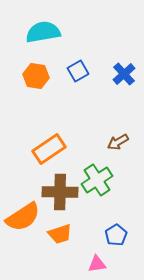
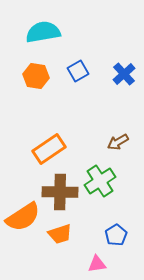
green cross: moved 3 px right, 1 px down
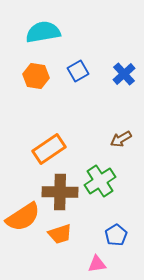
brown arrow: moved 3 px right, 3 px up
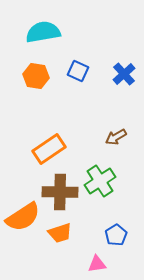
blue square: rotated 35 degrees counterclockwise
brown arrow: moved 5 px left, 2 px up
orange trapezoid: moved 1 px up
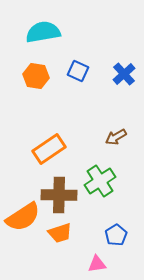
brown cross: moved 1 px left, 3 px down
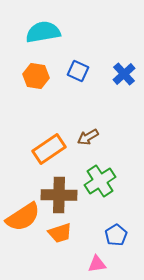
brown arrow: moved 28 px left
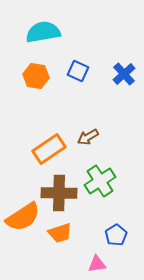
brown cross: moved 2 px up
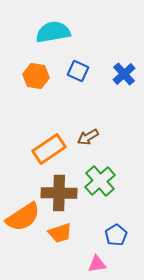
cyan semicircle: moved 10 px right
green cross: rotated 8 degrees counterclockwise
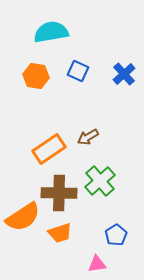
cyan semicircle: moved 2 px left
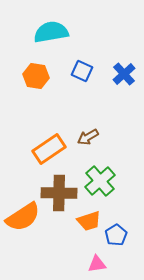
blue square: moved 4 px right
orange trapezoid: moved 29 px right, 12 px up
